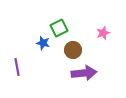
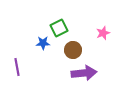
blue star: rotated 16 degrees counterclockwise
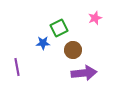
pink star: moved 8 px left, 15 px up
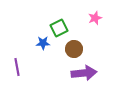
brown circle: moved 1 px right, 1 px up
